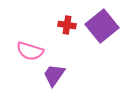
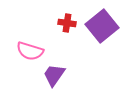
red cross: moved 2 px up
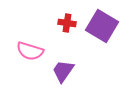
purple square: rotated 20 degrees counterclockwise
purple trapezoid: moved 9 px right, 4 px up
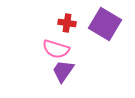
purple square: moved 3 px right, 2 px up
pink semicircle: moved 26 px right, 2 px up
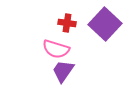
purple square: rotated 12 degrees clockwise
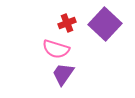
red cross: rotated 30 degrees counterclockwise
purple trapezoid: moved 3 px down
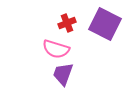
purple square: rotated 16 degrees counterclockwise
purple trapezoid: rotated 15 degrees counterclockwise
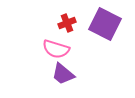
purple trapezoid: rotated 70 degrees counterclockwise
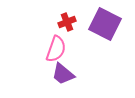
red cross: moved 1 px up
pink semicircle: rotated 88 degrees counterclockwise
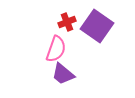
purple square: moved 8 px left, 2 px down; rotated 8 degrees clockwise
